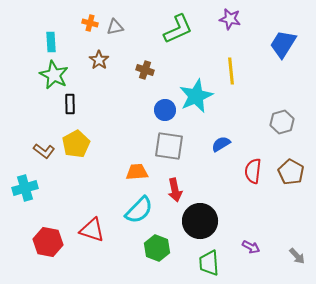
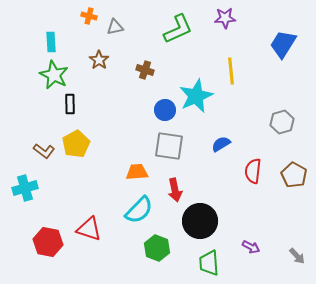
purple star: moved 5 px left, 1 px up; rotated 15 degrees counterclockwise
orange cross: moved 1 px left, 7 px up
brown pentagon: moved 3 px right, 3 px down
red triangle: moved 3 px left, 1 px up
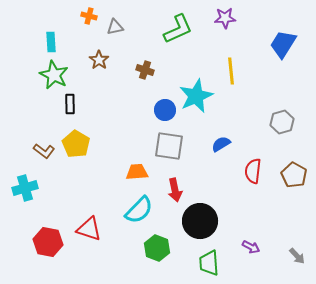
yellow pentagon: rotated 12 degrees counterclockwise
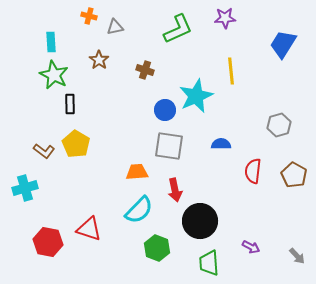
gray hexagon: moved 3 px left, 3 px down
blue semicircle: rotated 30 degrees clockwise
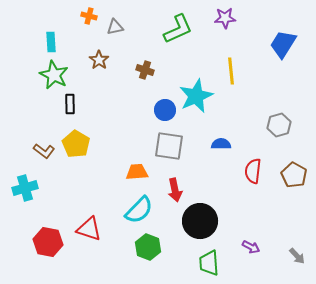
green hexagon: moved 9 px left, 1 px up
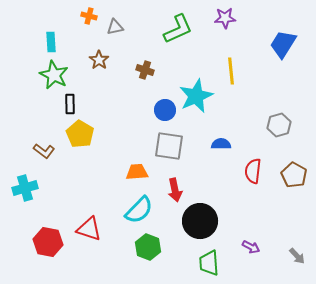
yellow pentagon: moved 4 px right, 10 px up
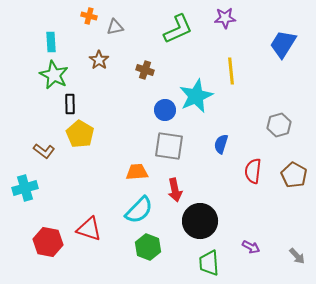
blue semicircle: rotated 72 degrees counterclockwise
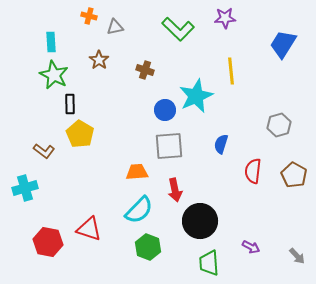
green L-shape: rotated 68 degrees clockwise
gray square: rotated 12 degrees counterclockwise
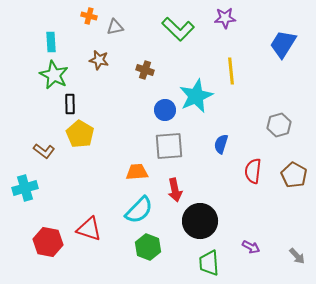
brown star: rotated 24 degrees counterclockwise
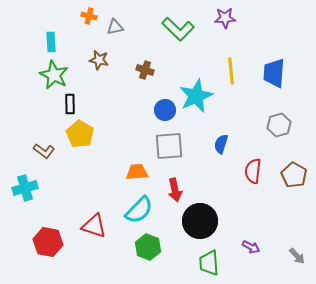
blue trapezoid: moved 9 px left, 29 px down; rotated 28 degrees counterclockwise
red triangle: moved 5 px right, 3 px up
